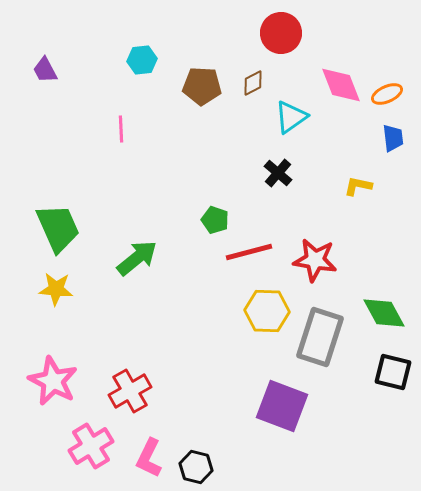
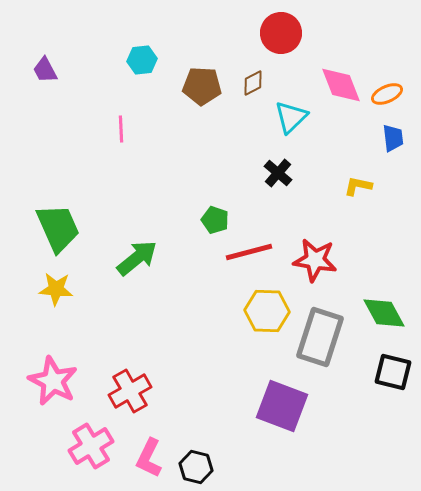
cyan triangle: rotated 9 degrees counterclockwise
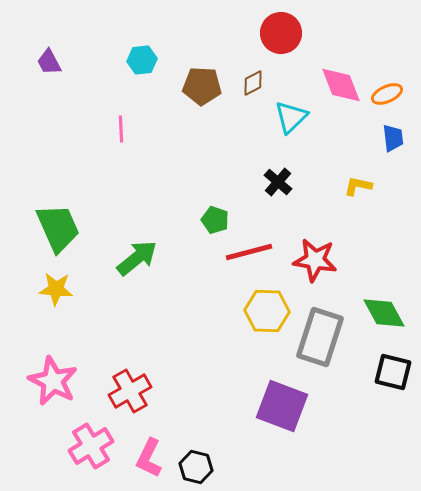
purple trapezoid: moved 4 px right, 8 px up
black cross: moved 9 px down
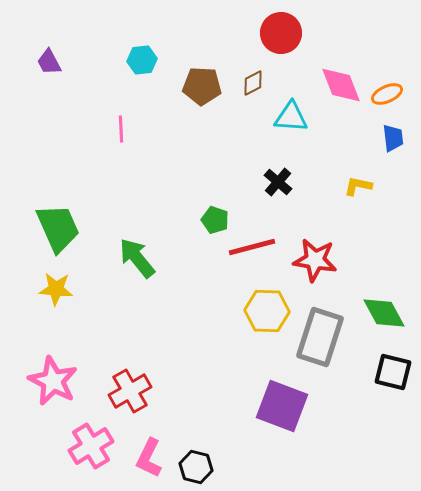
cyan triangle: rotated 48 degrees clockwise
red line: moved 3 px right, 5 px up
green arrow: rotated 90 degrees counterclockwise
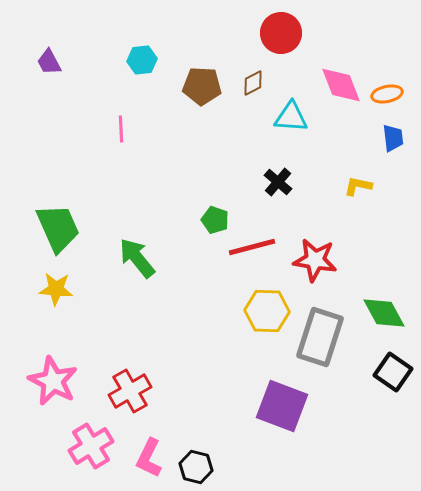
orange ellipse: rotated 12 degrees clockwise
black square: rotated 21 degrees clockwise
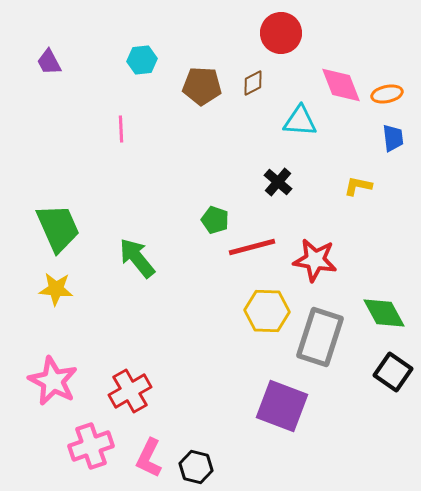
cyan triangle: moved 9 px right, 4 px down
pink cross: rotated 12 degrees clockwise
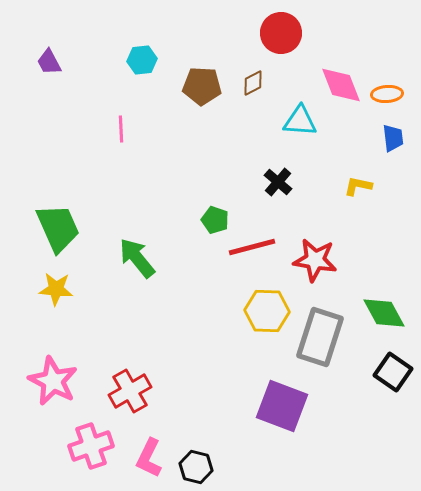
orange ellipse: rotated 8 degrees clockwise
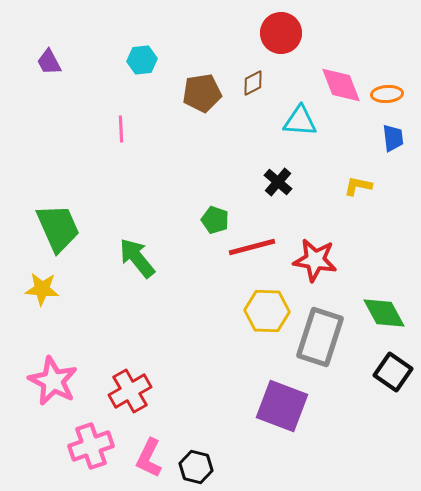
brown pentagon: moved 7 px down; rotated 12 degrees counterclockwise
yellow star: moved 14 px left
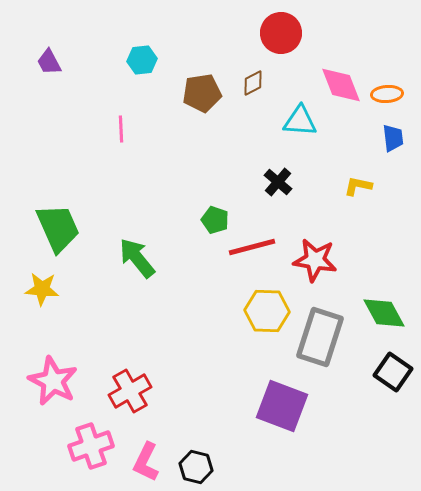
pink L-shape: moved 3 px left, 4 px down
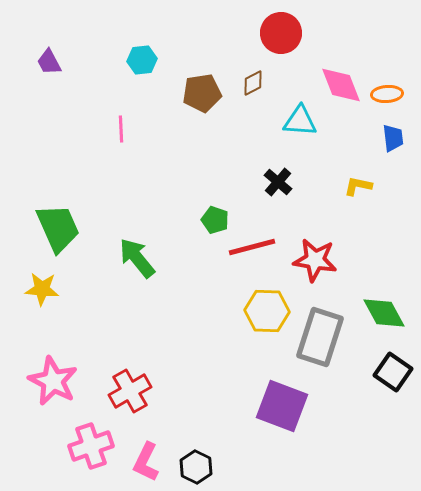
black hexagon: rotated 12 degrees clockwise
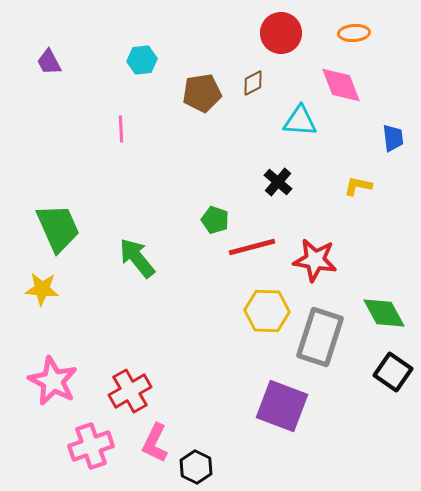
orange ellipse: moved 33 px left, 61 px up
pink L-shape: moved 9 px right, 19 px up
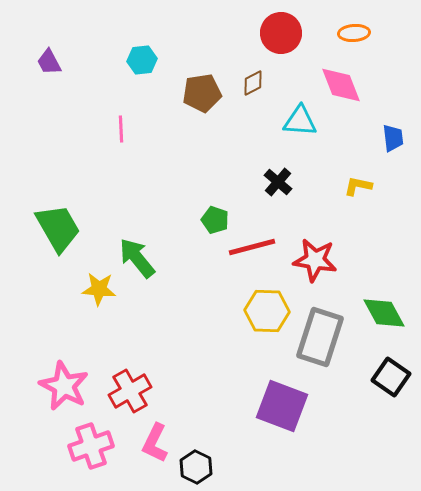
green trapezoid: rotated 6 degrees counterclockwise
yellow star: moved 57 px right
black square: moved 2 px left, 5 px down
pink star: moved 11 px right, 5 px down
